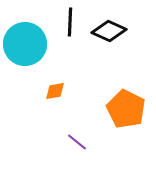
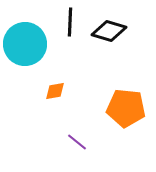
black diamond: rotated 8 degrees counterclockwise
orange pentagon: moved 1 px up; rotated 21 degrees counterclockwise
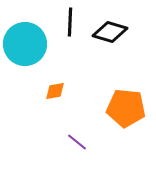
black diamond: moved 1 px right, 1 px down
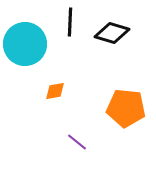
black diamond: moved 2 px right, 1 px down
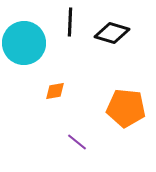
cyan circle: moved 1 px left, 1 px up
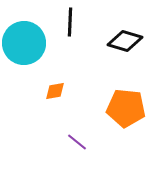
black diamond: moved 13 px right, 8 px down
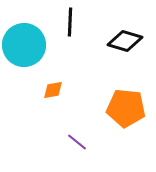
cyan circle: moved 2 px down
orange diamond: moved 2 px left, 1 px up
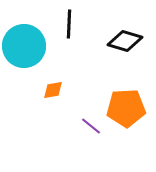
black line: moved 1 px left, 2 px down
cyan circle: moved 1 px down
orange pentagon: rotated 9 degrees counterclockwise
purple line: moved 14 px right, 16 px up
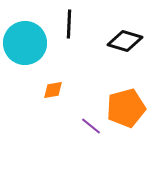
cyan circle: moved 1 px right, 3 px up
orange pentagon: rotated 12 degrees counterclockwise
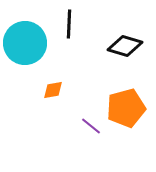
black diamond: moved 5 px down
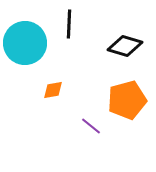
orange pentagon: moved 1 px right, 8 px up
